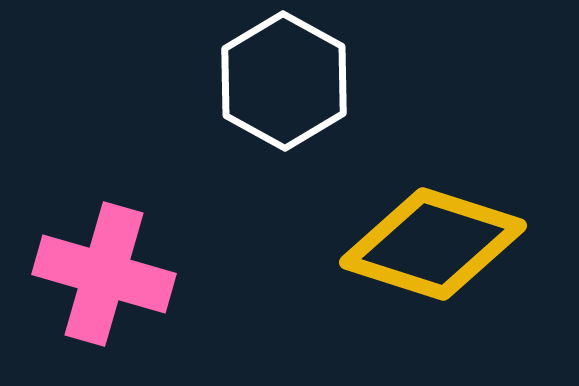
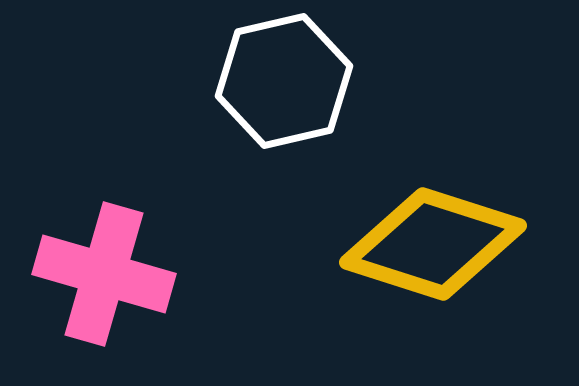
white hexagon: rotated 18 degrees clockwise
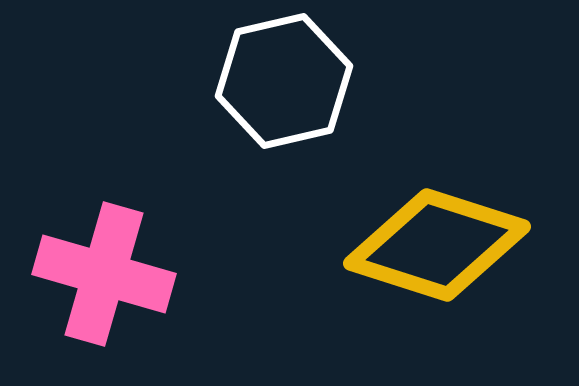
yellow diamond: moved 4 px right, 1 px down
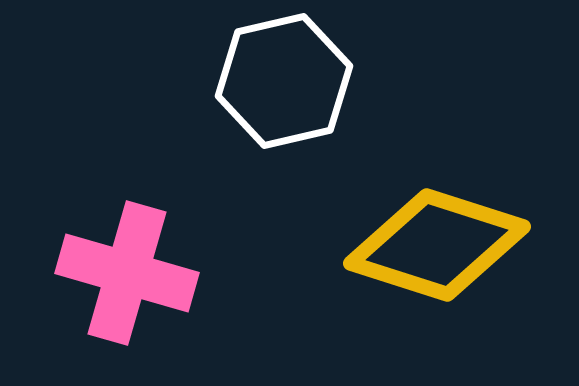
pink cross: moved 23 px right, 1 px up
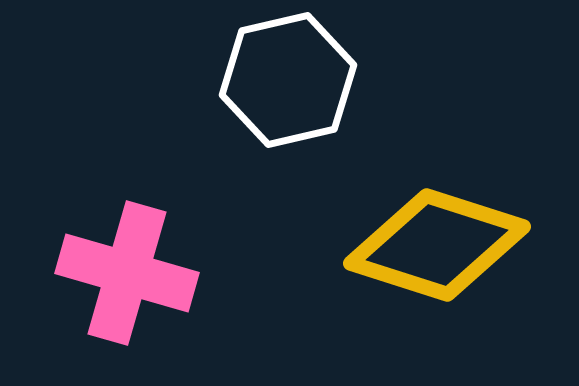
white hexagon: moved 4 px right, 1 px up
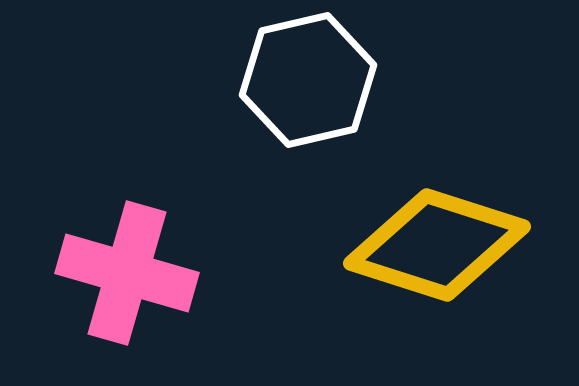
white hexagon: moved 20 px right
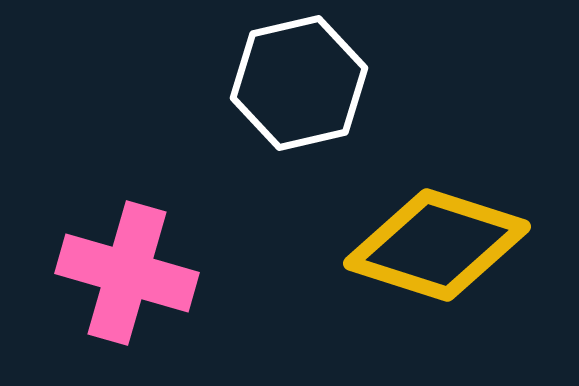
white hexagon: moved 9 px left, 3 px down
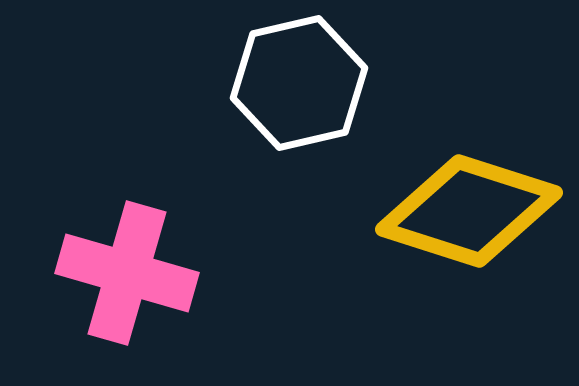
yellow diamond: moved 32 px right, 34 px up
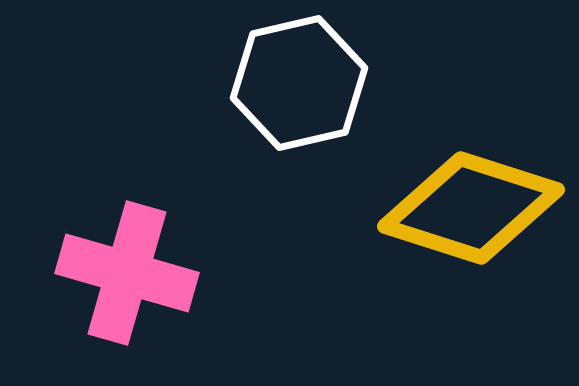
yellow diamond: moved 2 px right, 3 px up
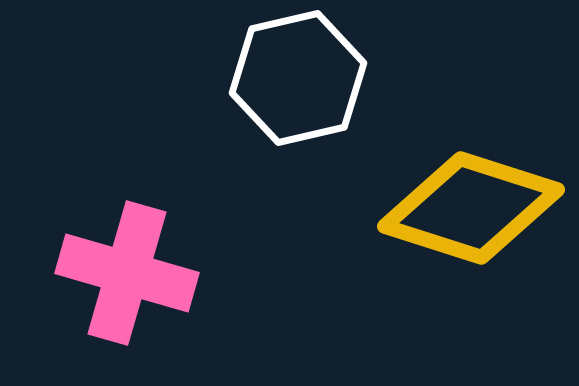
white hexagon: moved 1 px left, 5 px up
